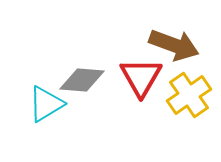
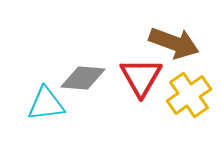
brown arrow: moved 2 px up
gray diamond: moved 1 px right, 2 px up
cyan triangle: rotated 24 degrees clockwise
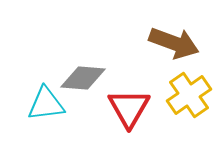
red triangle: moved 12 px left, 31 px down
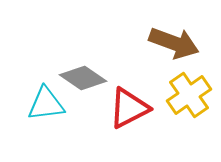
gray diamond: rotated 30 degrees clockwise
red triangle: rotated 33 degrees clockwise
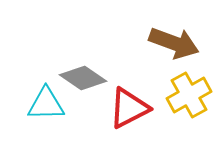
yellow cross: rotated 6 degrees clockwise
cyan triangle: rotated 6 degrees clockwise
